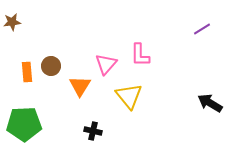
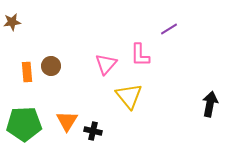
purple line: moved 33 px left
orange triangle: moved 13 px left, 35 px down
black arrow: moved 1 px down; rotated 70 degrees clockwise
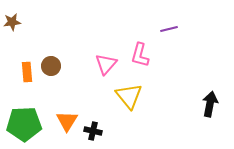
purple line: rotated 18 degrees clockwise
pink L-shape: rotated 15 degrees clockwise
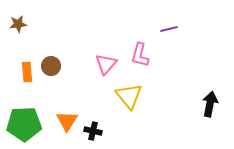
brown star: moved 6 px right, 2 px down
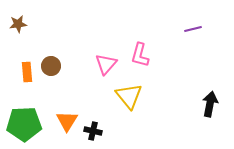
purple line: moved 24 px right
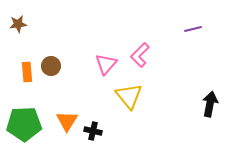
pink L-shape: rotated 30 degrees clockwise
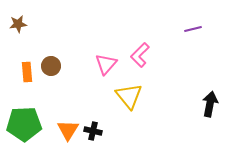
orange triangle: moved 1 px right, 9 px down
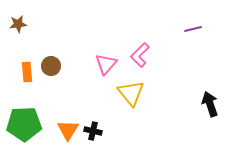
yellow triangle: moved 2 px right, 3 px up
black arrow: rotated 30 degrees counterclockwise
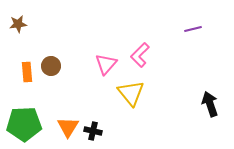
orange triangle: moved 3 px up
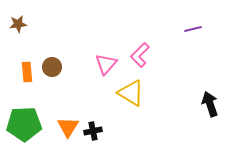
brown circle: moved 1 px right, 1 px down
yellow triangle: rotated 20 degrees counterclockwise
black cross: rotated 24 degrees counterclockwise
